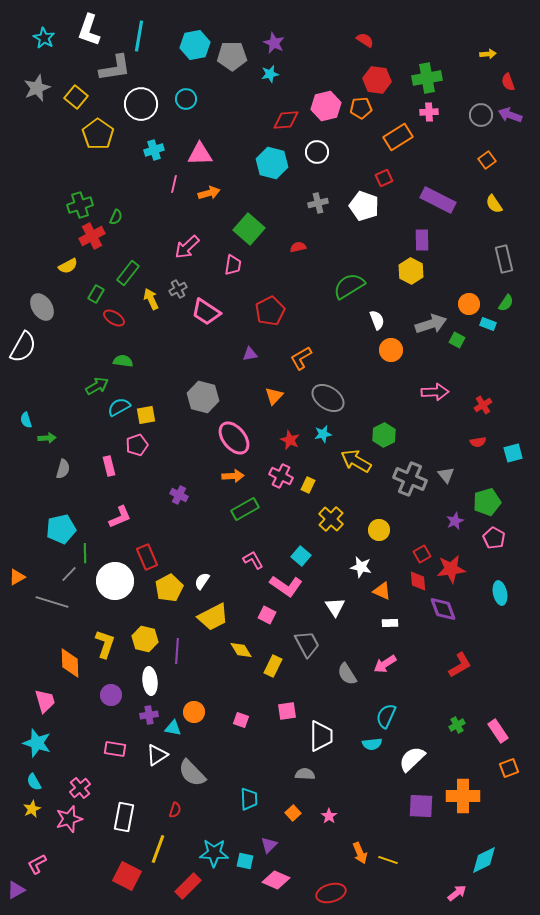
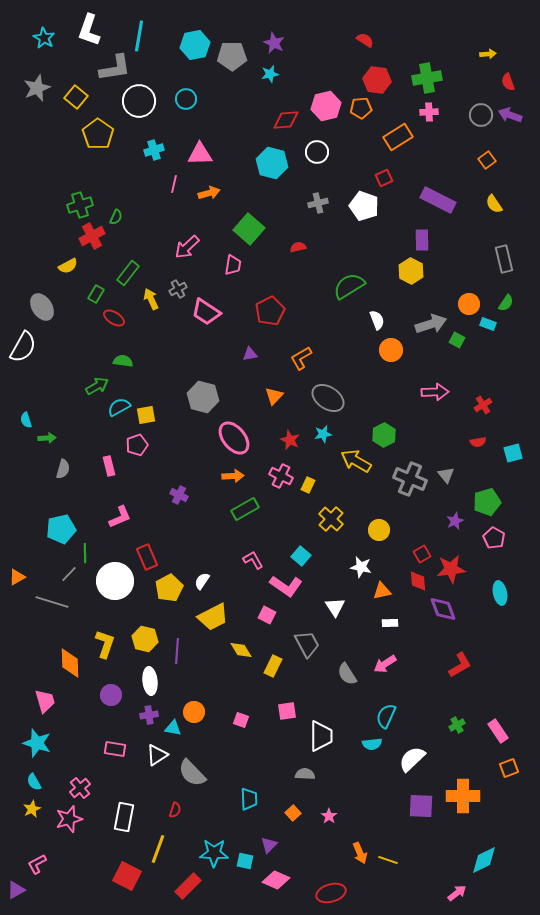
white circle at (141, 104): moved 2 px left, 3 px up
orange triangle at (382, 591): rotated 36 degrees counterclockwise
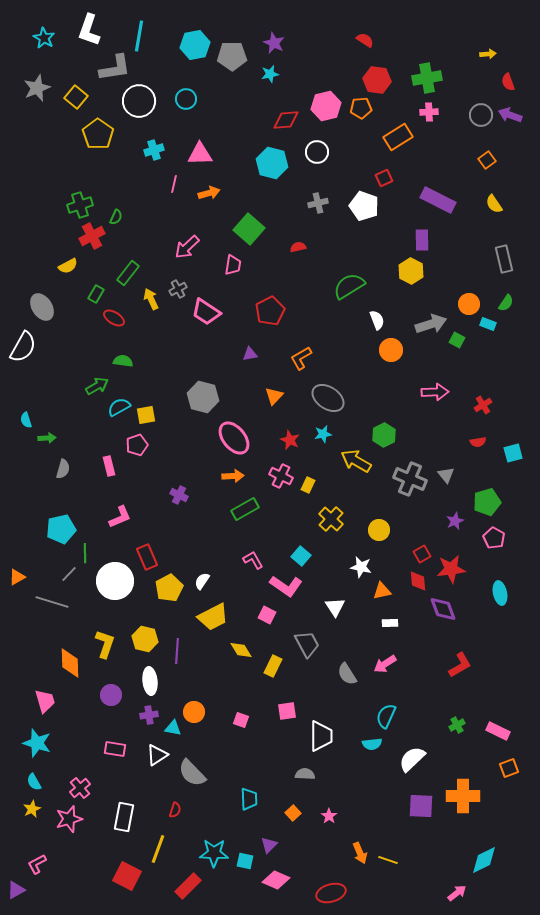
pink rectangle at (498, 731): rotated 30 degrees counterclockwise
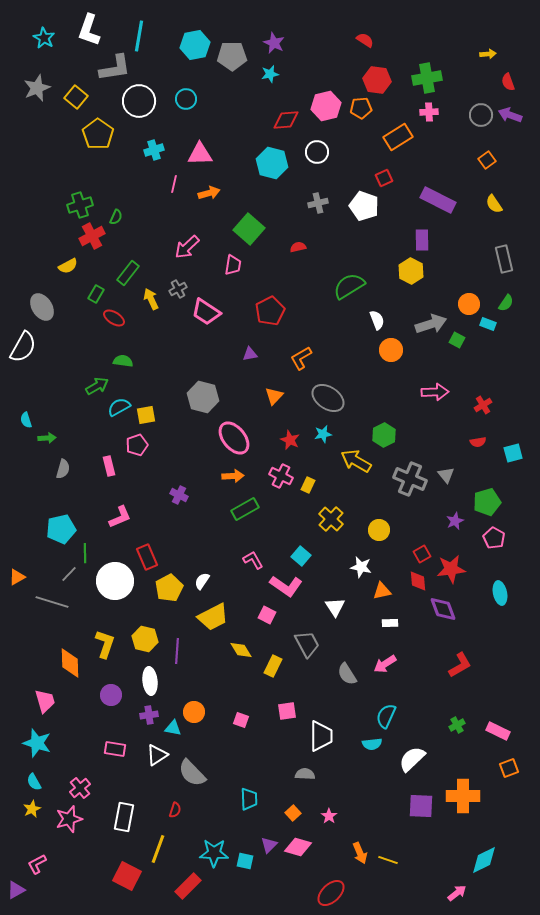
pink diamond at (276, 880): moved 22 px right, 33 px up; rotated 8 degrees counterclockwise
red ellipse at (331, 893): rotated 28 degrees counterclockwise
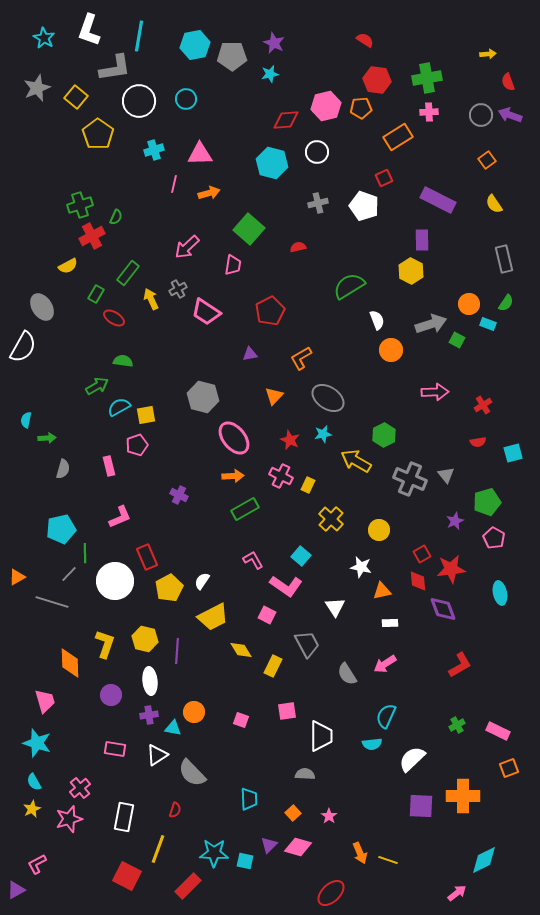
cyan semicircle at (26, 420): rotated 28 degrees clockwise
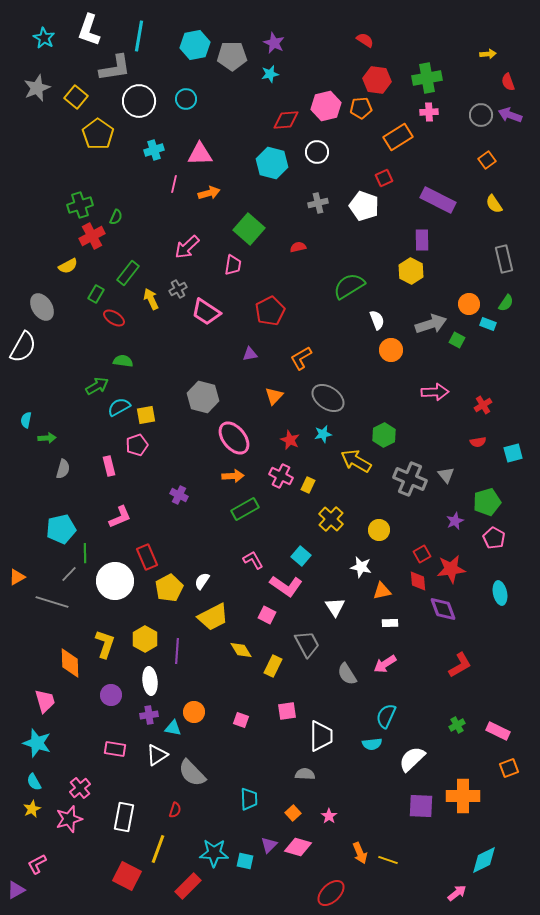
yellow hexagon at (145, 639): rotated 15 degrees clockwise
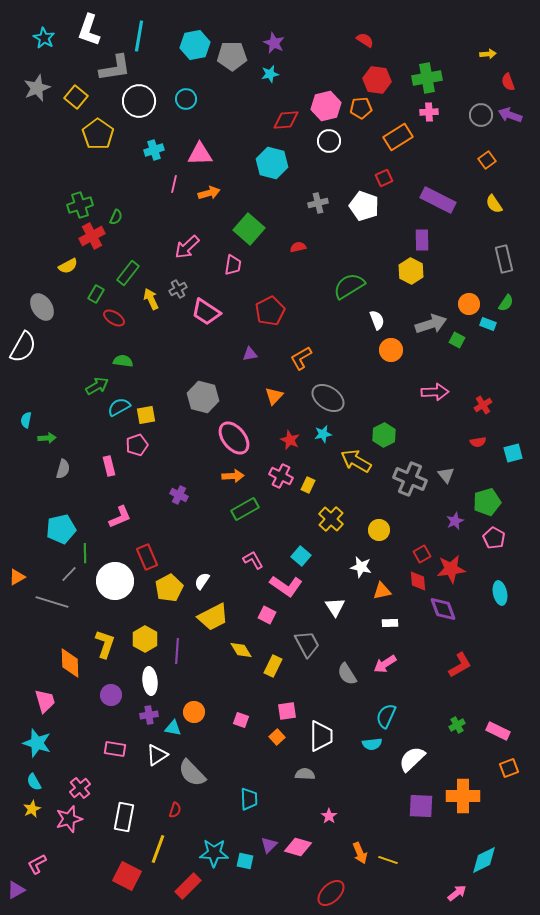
white circle at (317, 152): moved 12 px right, 11 px up
orange square at (293, 813): moved 16 px left, 76 px up
